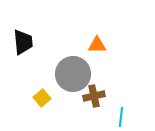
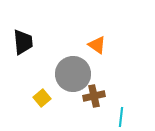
orange triangle: rotated 36 degrees clockwise
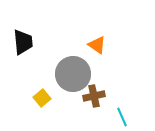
cyan line: moved 1 px right; rotated 30 degrees counterclockwise
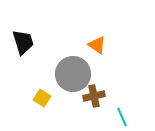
black trapezoid: rotated 12 degrees counterclockwise
yellow square: rotated 18 degrees counterclockwise
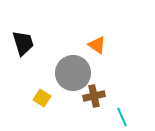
black trapezoid: moved 1 px down
gray circle: moved 1 px up
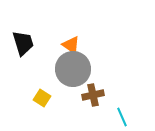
orange triangle: moved 26 px left
gray circle: moved 4 px up
brown cross: moved 1 px left, 1 px up
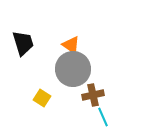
cyan line: moved 19 px left
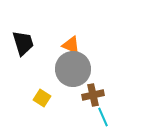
orange triangle: rotated 12 degrees counterclockwise
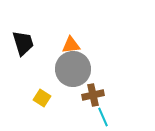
orange triangle: rotated 30 degrees counterclockwise
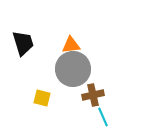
yellow square: rotated 18 degrees counterclockwise
